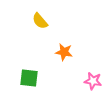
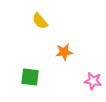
orange star: rotated 18 degrees counterclockwise
green square: moved 1 px right, 1 px up
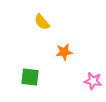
yellow semicircle: moved 2 px right, 1 px down
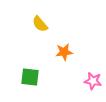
yellow semicircle: moved 2 px left, 2 px down
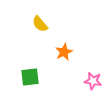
orange star: rotated 18 degrees counterclockwise
green square: rotated 12 degrees counterclockwise
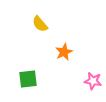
green square: moved 2 px left, 2 px down
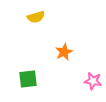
yellow semicircle: moved 4 px left, 7 px up; rotated 66 degrees counterclockwise
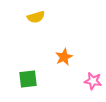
orange star: moved 5 px down
